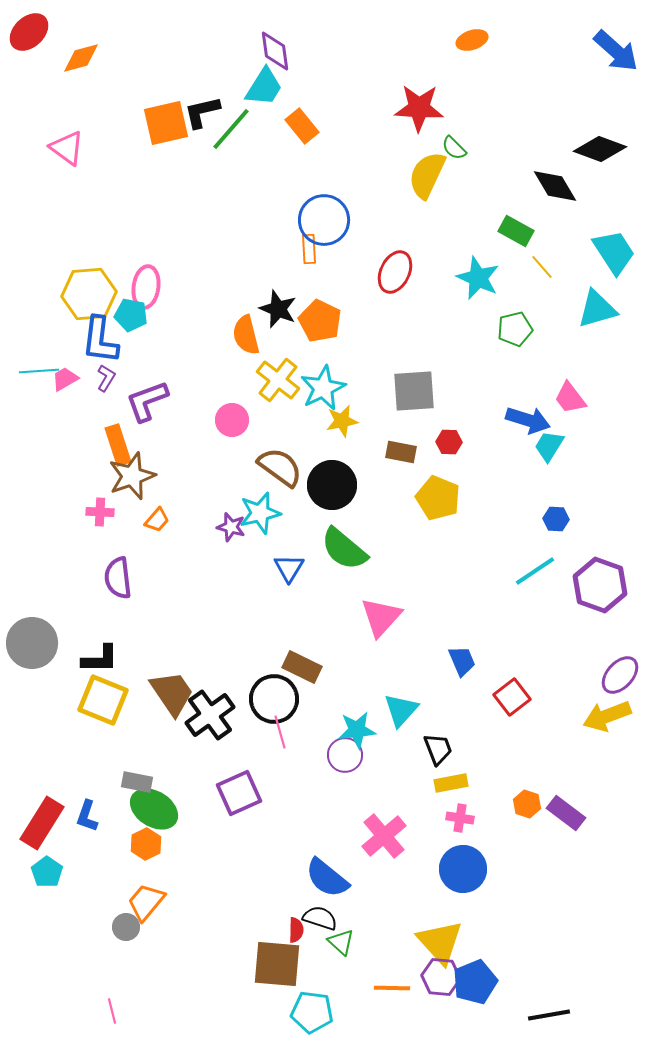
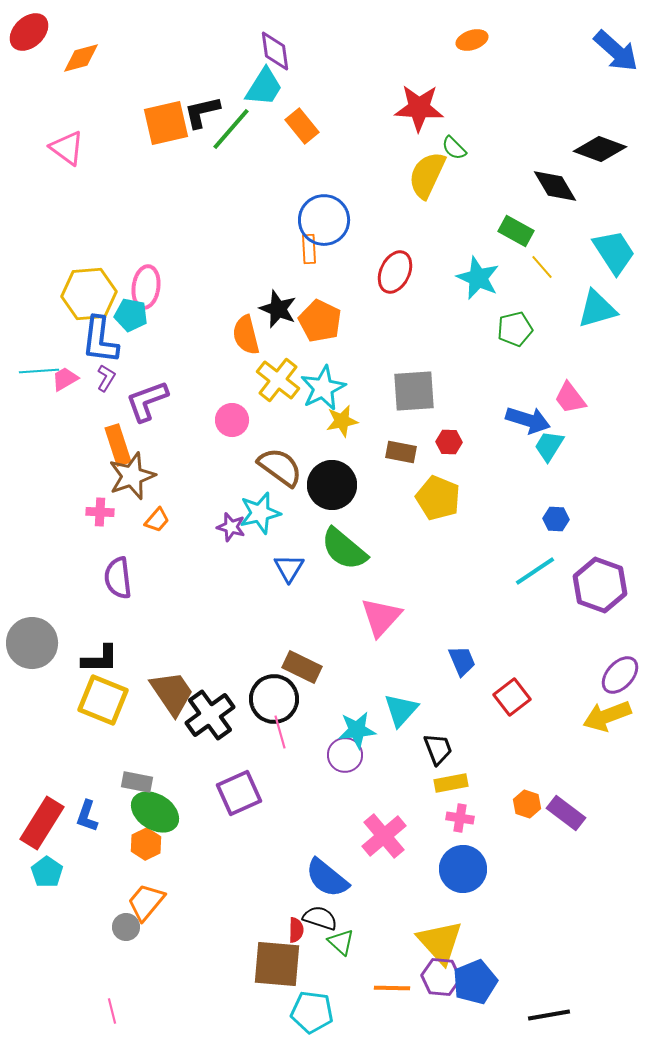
green ellipse at (154, 809): moved 1 px right, 3 px down
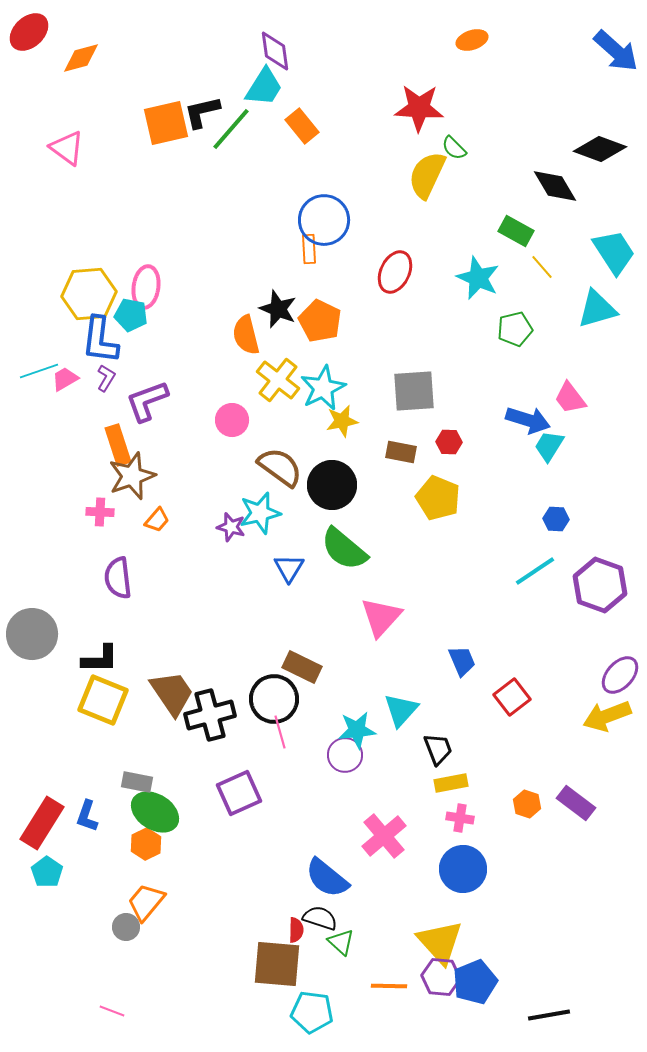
cyan line at (39, 371): rotated 15 degrees counterclockwise
gray circle at (32, 643): moved 9 px up
black cross at (210, 715): rotated 21 degrees clockwise
purple rectangle at (566, 813): moved 10 px right, 10 px up
orange line at (392, 988): moved 3 px left, 2 px up
pink line at (112, 1011): rotated 55 degrees counterclockwise
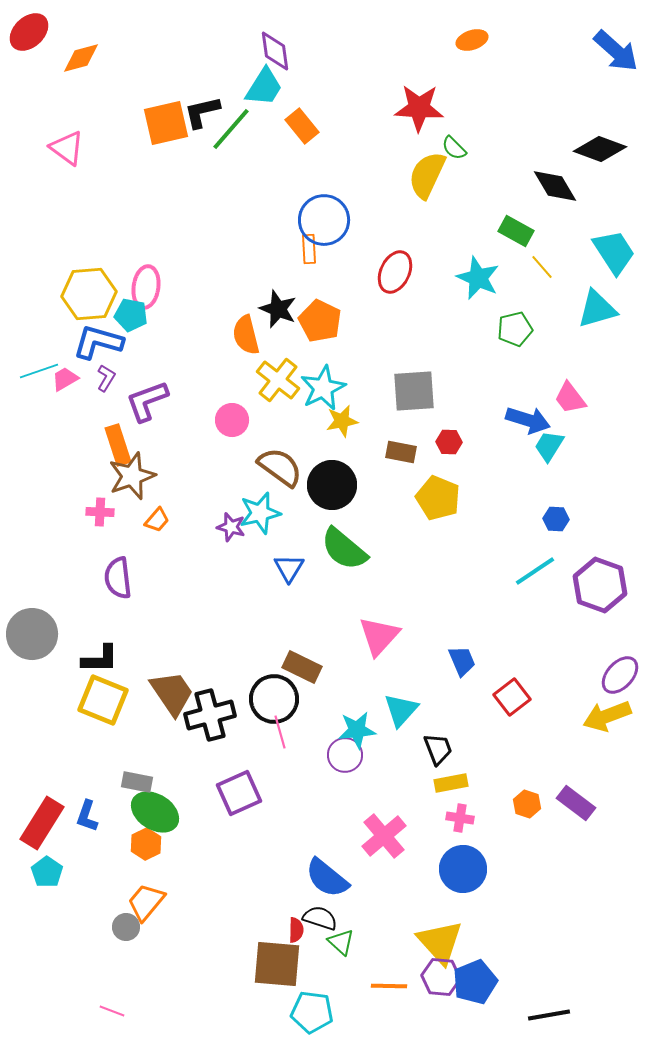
blue L-shape at (100, 340): moved 2 px left, 2 px down; rotated 99 degrees clockwise
pink triangle at (381, 617): moved 2 px left, 19 px down
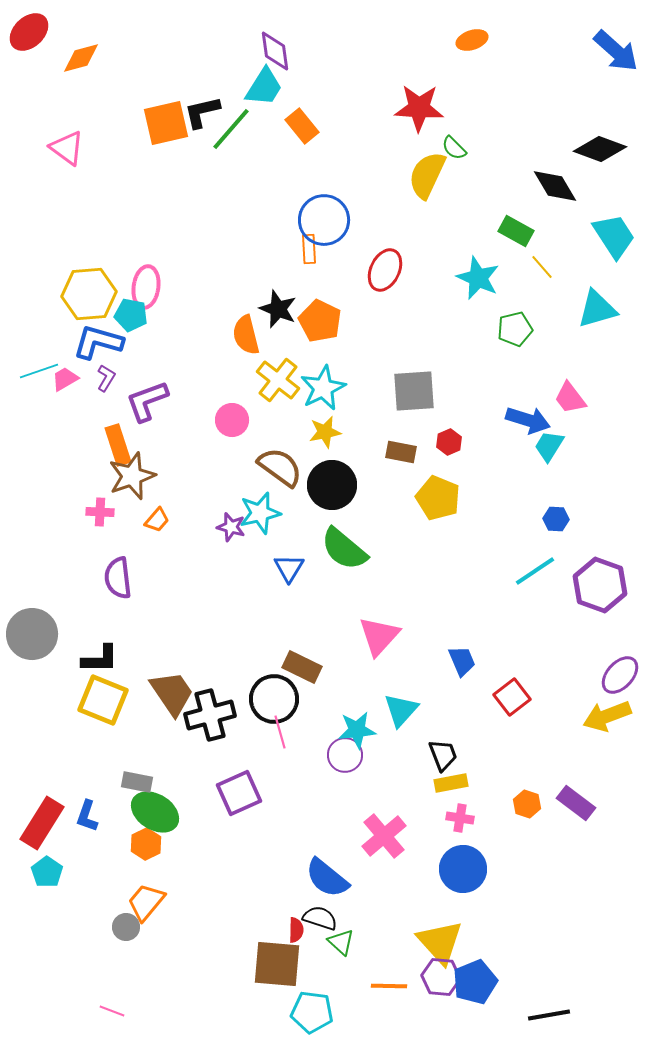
cyan trapezoid at (614, 252): moved 16 px up
red ellipse at (395, 272): moved 10 px left, 2 px up
yellow star at (342, 421): moved 17 px left, 11 px down
red hexagon at (449, 442): rotated 25 degrees counterclockwise
black trapezoid at (438, 749): moved 5 px right, 6 px down
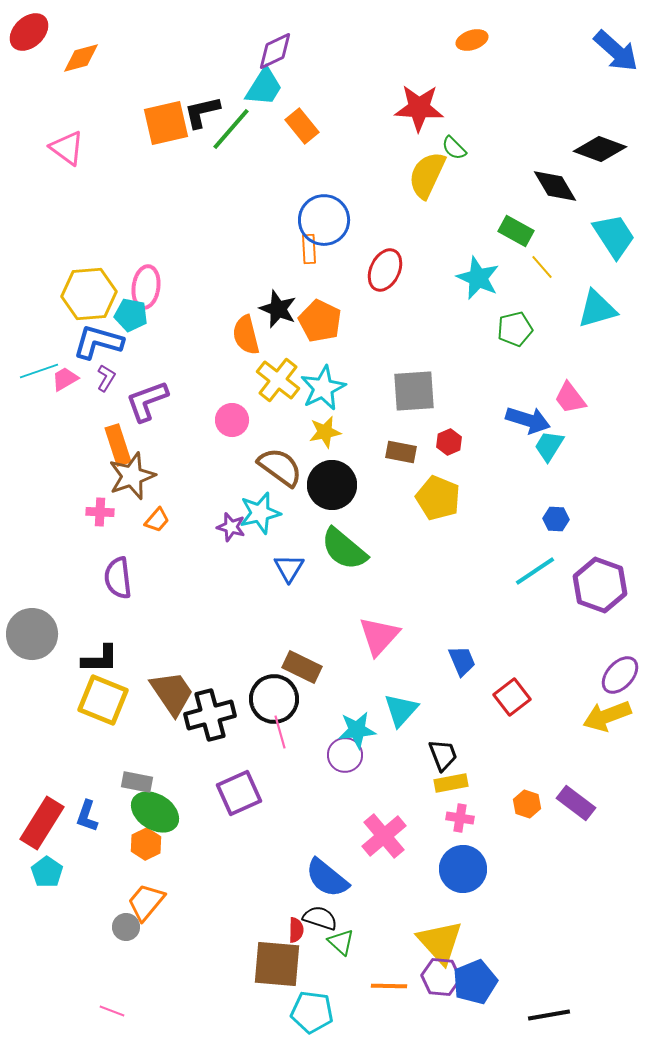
purple diamond at (275, 51): rotated 72 degrees clockwise
